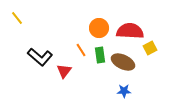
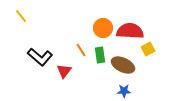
yellow line: moved 4 px right, 2 px up
orange circle: moved 4 px right
yellow square: moved 2 px left, 1 px down
brown ellipse: moved 3 px down
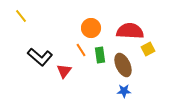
orange circle: moved 12 px left
brown ellipse: rotated 40 degrees clockwise
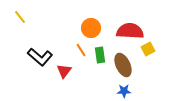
yellow line: moved 1 px left, 1 px down
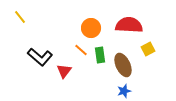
red semicircle: moved 1 px left, 6 px up
orange line: rotated 16 degrees counterclockwise
blue star: rotated 16 degrees counterclockwise
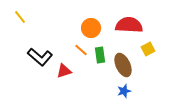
red triangle: rotated 35 degrees clockwise
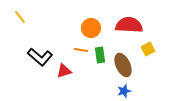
orange line: rotated 32 degrees counterclockwise
